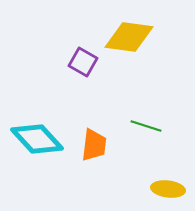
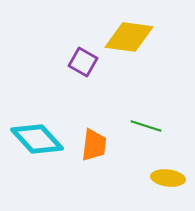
yellow ellipse: moved 11 px up
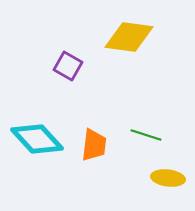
purple square: moved 15 px left, 4 px down
green line: moved 9 px down
